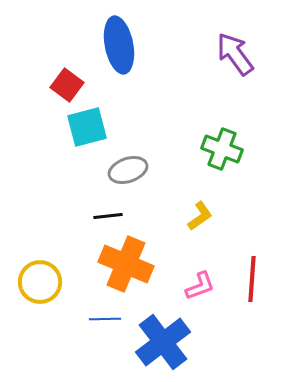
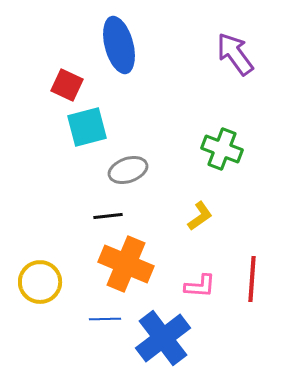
blue ellipse: rotated 4 degrees counterclockwise
red square: rotated 12 degrees counterclockwise
pink L-shape: rotated 24 degrees clockwise
blue cross: moved 4 px up
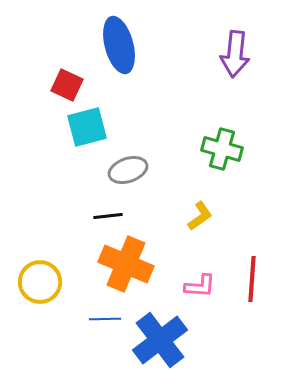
purple arrow: rotated 138 degrees counterclockwise
green cross: rotated 6 degrees counterclockwise
blue cross: moved 3 px left, 2 px down
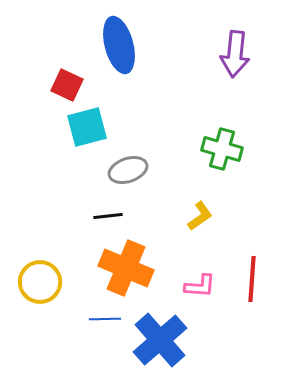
orange cross: moved 4 px down
blue cross: rotated 4 degrees counterclockwise
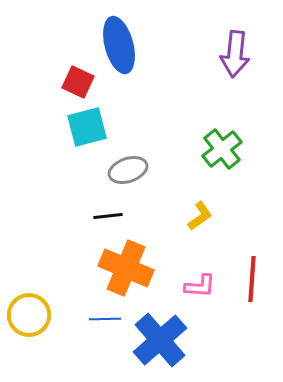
red square: moved 11 px right, 3 px up
green cross: rotated 36 degrees clockwise
yellow circle: moved 11 px left, 33 px down
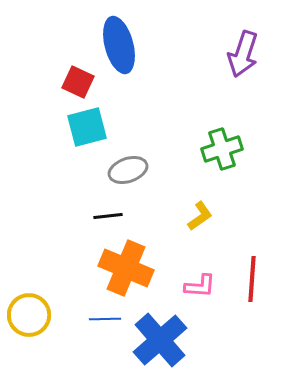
purple arrow: moved 8 px right; rotated 12 degrees clockwise
green cross: rotated 21 degrees clockwise
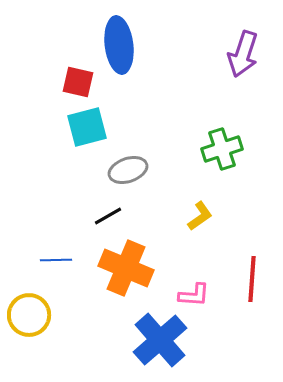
blue ellipse: rotated 8 degrees clockwise
red square: rotated 12 degrees counterclockwise
black line: rotated 24 degrees counterclockwise
pink L-shape: moved 6 px left, 9 px down
blue line: moved 49 px left, 59 px up
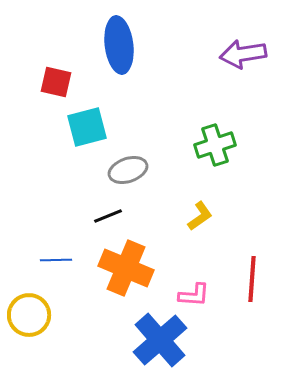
purple arrow: rotated 63 degrees clockwise
red square: moved 22 px left
green cross: moved 7 px left, 4 px up
black line: rotated 8 degrees clockwise
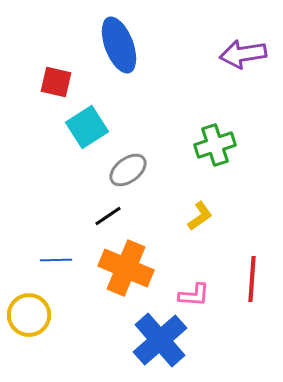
blue ellipse: rotated 14 degrees counterclockwise
cyan square: rotated 18 degrees counterclockwise
gray ellipse: rotated 18 degrees counterclockwise
black line: rotated 12 degrees counterclockwise
